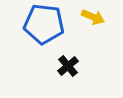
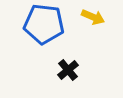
black cross: moved 4 px down
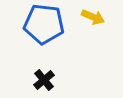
black cross: moved 24 px left, 10 px down
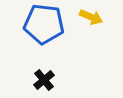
yellow arrow: moved 2 px left
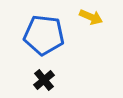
blue pentagon: moved 11 px down
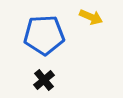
blue pentagon: rotated 9 degrees counterclockwise
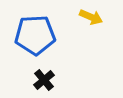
blue pentagon: moved 9 px left
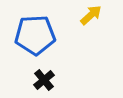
yellow arrow: moved 2 px up; rotated 65 degrees counterclockwise
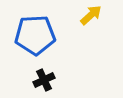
black cross: rotated 15 degrees clockwise
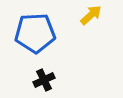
blue pentagon: moved 2 px up
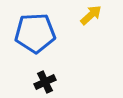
black cross: moved 1 px right, 2 px down
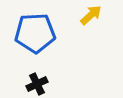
black cross: moved 8 px left, 2 px down
